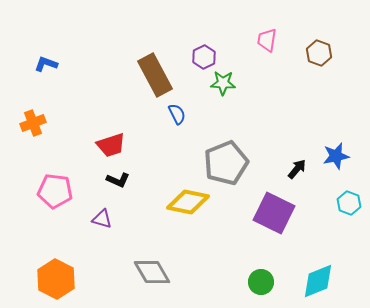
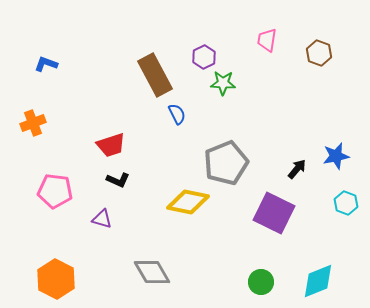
cyan hexagon: moved 3 px left
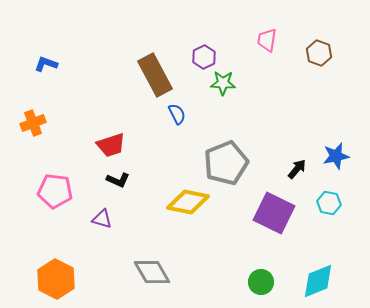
cyan hexagon: moved 17 px left; rotated 10 degrees counterclockwise
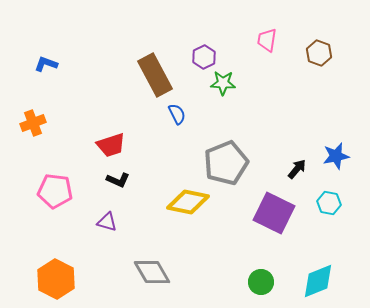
purple triangle: moved 5 px right, 3 px down
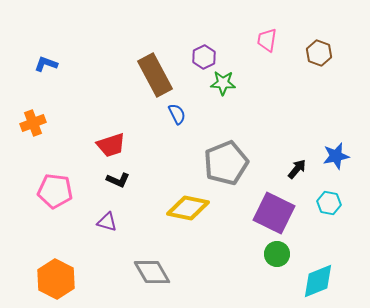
yellow diamond: moved 6 px down
green circle: moved 16 px right, 28 px up
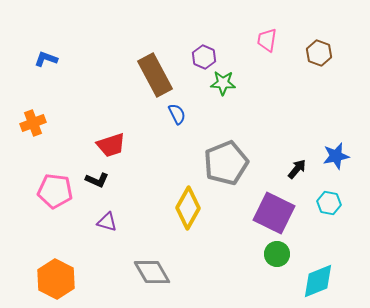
purple hexagon: rotated 10 degrees counterclockwise
blue L-shape: moved 5 px up
black L-shape: moved 21 px left
yellow diamond: rotated 72 degrees counterclockwise
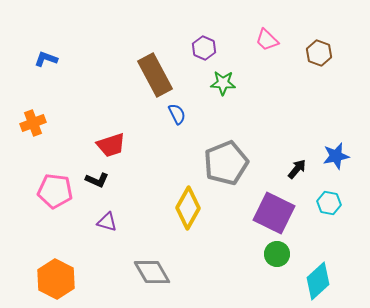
pink trapezoid: rotated 55 degrees counterclockwise
purple hexagon: moved 9 px up
cyan diamond: rotated 21 degrees counterclockwise
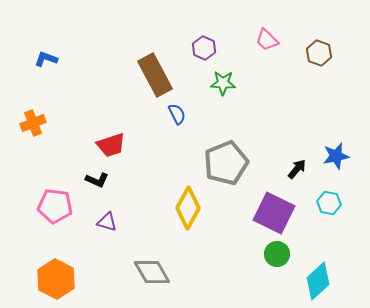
pink pentagon: moved 15 px down
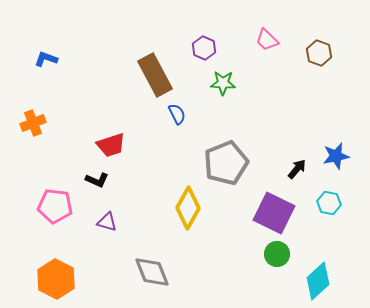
gray diamond: rotated 9 degrees clockwise
